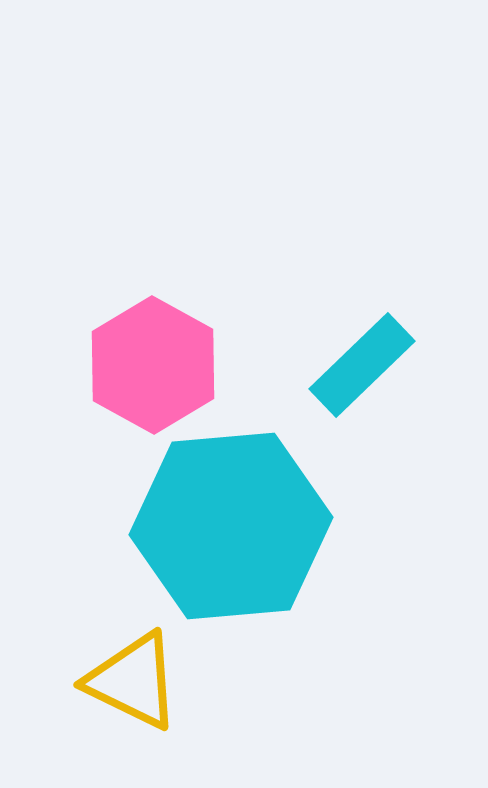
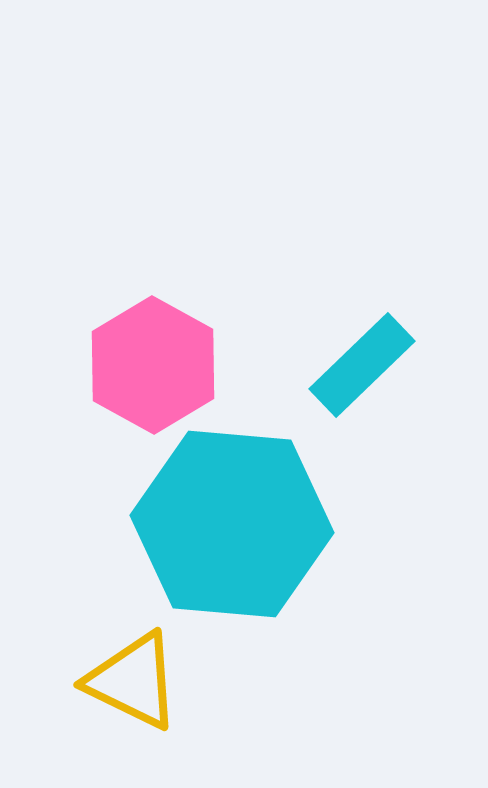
cyan hexagon: moved 1 px right, 2 px up; rotated 10 degrees clockwise
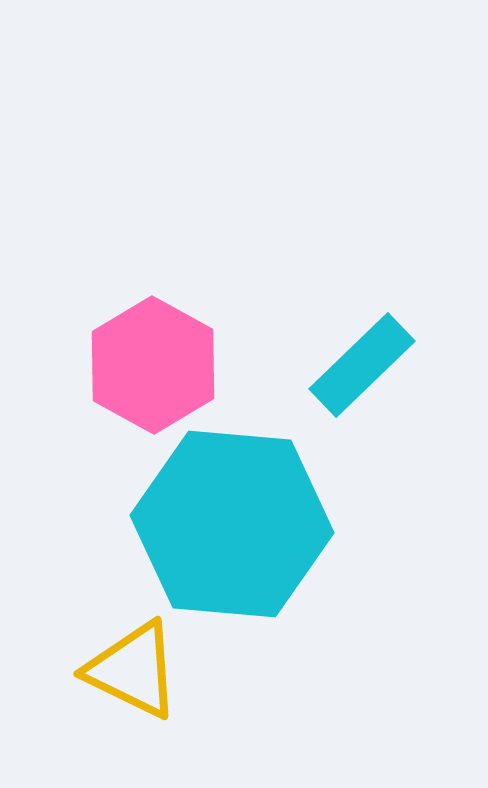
yellow triangle: moved 11 px up
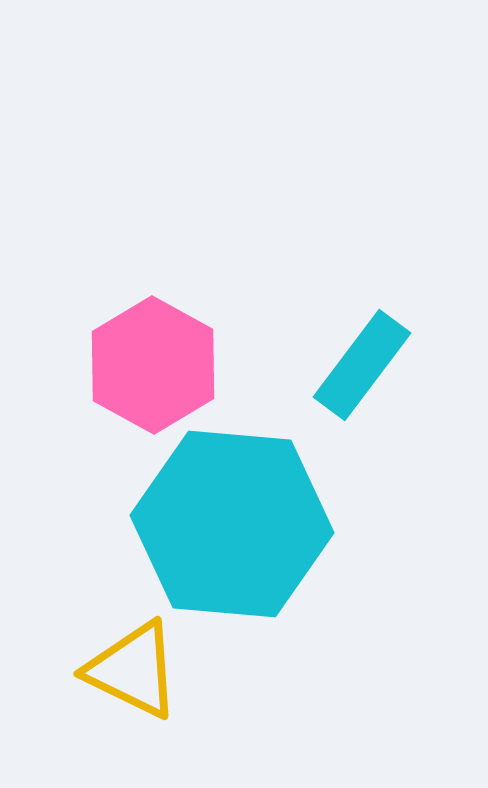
cyan rectangle: rotated 9 degrees counterclockwise
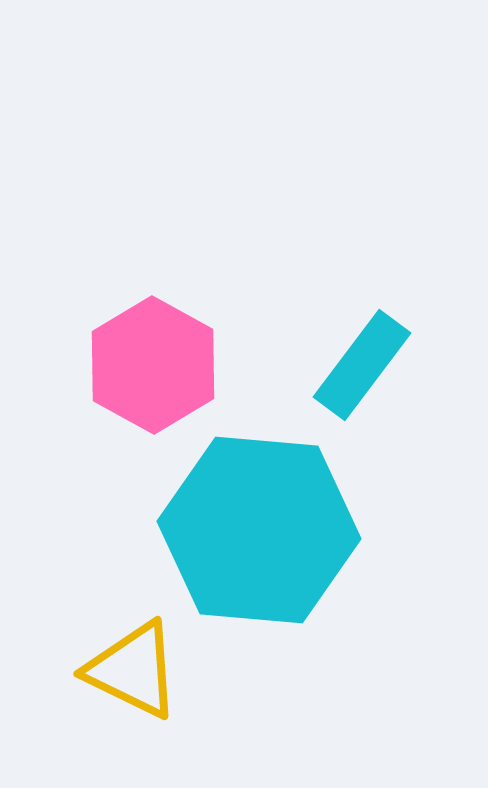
cyan hexagon: moved 27 px right, 6 px down
